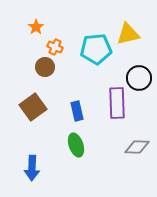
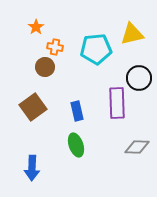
yellow triangle: moved 4 px right
orange cross: rotated 14 degrees counterclockwise
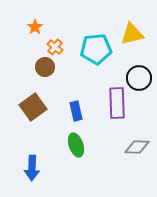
orange star: moved 1 px left
orange cross: rotated 28 degrees clockwise
blue rectangle: moved 1 px left
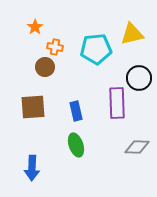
orange cross: rotated 28 degrees counterclockwise
brown square: rotated 32 degrees clockwise
